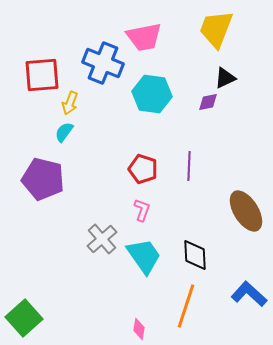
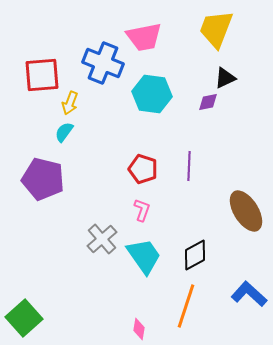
black diamond: rotated 64 degrees clockwise
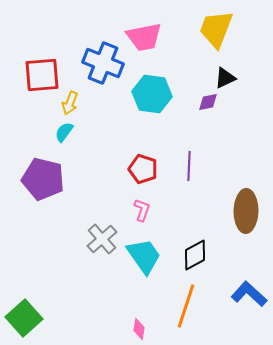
brown ellipse: rotated 33 degrees clockwise
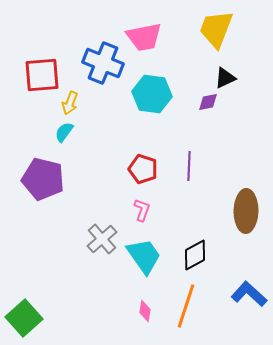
pink diamond: moved 6 px right, 18 px up
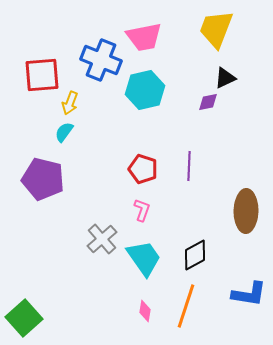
blue cross: moved 2 px left, 3 px up
cyan hexagon: moved 7 px left, 4 px up; rotated 21 degrees counterclockwise
cyan trapezoid: moved 2 px down
blue L-shape: rotated 147 degrees clockwise
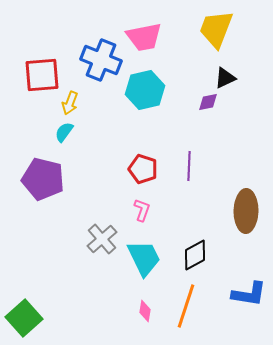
cyan trapezoid: rotated 9 degrees clockwise
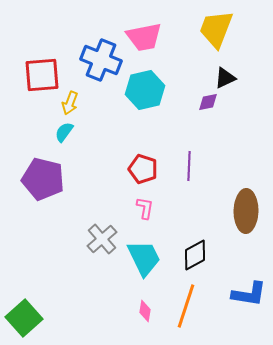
pink L-shape: moved 3 px right, 2 px up; rotated 10 degrees counterclockwise
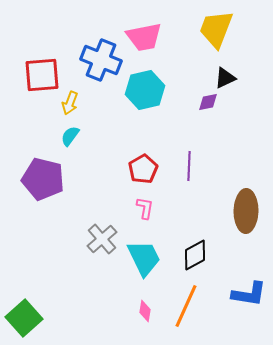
cyan semicircle: moved 6 px right, 4 px down
red pentagon: rotated 24 degrees clockwise
orange line: rotated 6 degrees clockwise
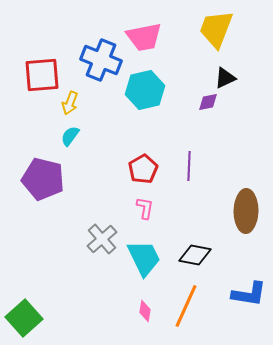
black diamond: rotated 40 degrees clockwise
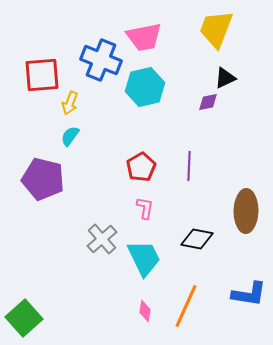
cyan hexagon: moved 3 px up
red pentagon: moved 2 px left, 2 px up
black diamond: moved 2 px right, 16 px up
